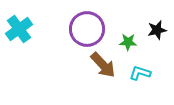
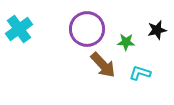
green star: moved 2 px left
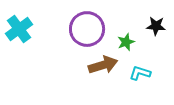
black star: moved 1 px left, 4 px up; rotated 18 degrees clockwise
green star: rotated 24 degrees counterclockwise
brown arrow: rotated 64 degrees counterclockwise
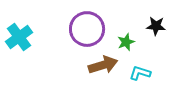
cyan cross: moved 8 px down
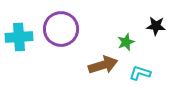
purple circle: moved 26 px left
cyan cross: rotated 32 degrees clockwise
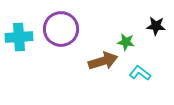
green star: rotated 30 degrees clockwise
brown arrow: moved 4 px up
cyan L-shape: rotated 20 degrees clockwise
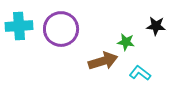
cyan cross: moved 11 px up
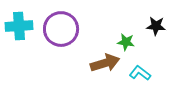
brown arrow: moved 2 px right, 2 px down
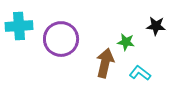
purple circle: moved 10 px down
brown arrow: rotated 60 degrees counterclockwise
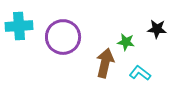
black star: moved 1 px right, 3 px down
purple circle: moved 2 px right, 2 px up
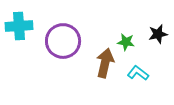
black star: moved 1 px right, 5 px down; rotated 18 degrees counterclockwise
purple circle: moved 4 px down
cyan L-shape: moved 2 px left
